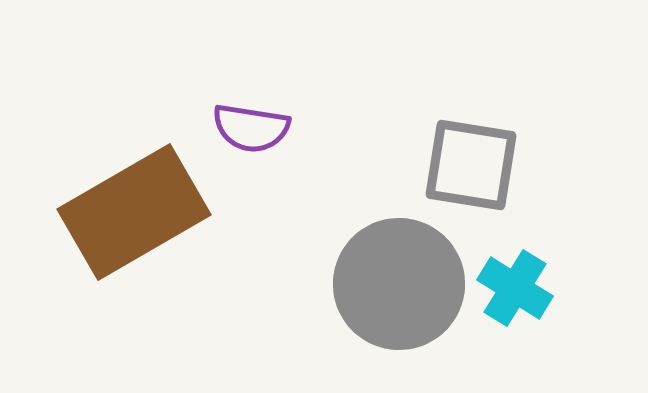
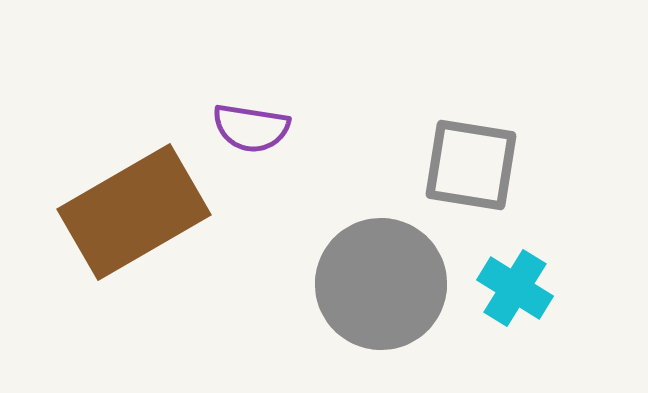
gray circle: moved 18 px left
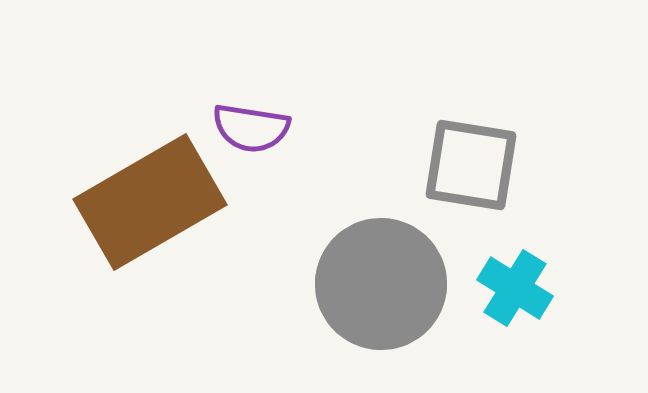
brown rectangle: moved 16 px right, 10 px up
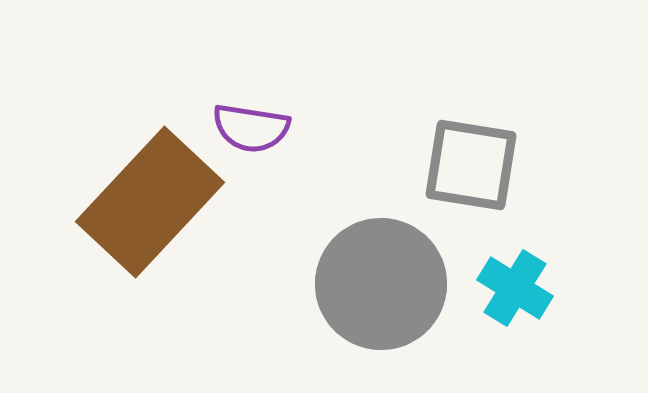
brown rectangle: rotated 17 degrees counterclockwise
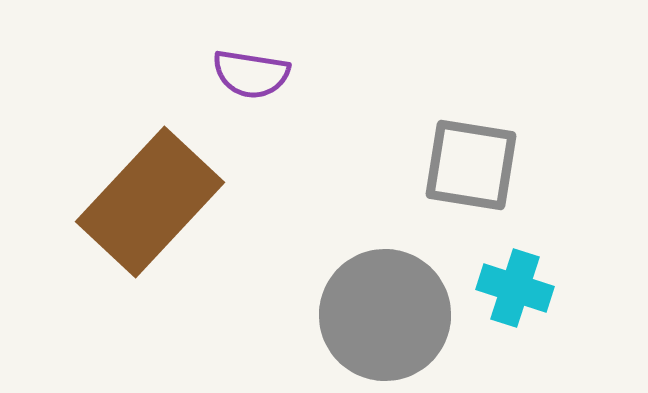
purple semicircle: moved 54 px up
gray circle: moved 4 px right, 31 px down
cyan cross: rotated 14 degrees counterclockwise
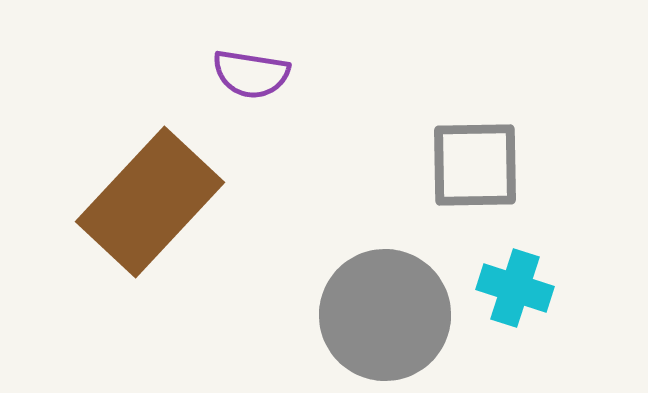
gray square: moved 4 px right; rotated 10 degrees counterclockwise
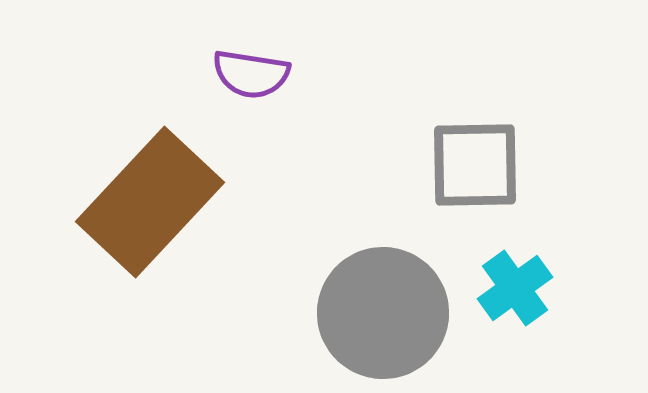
cyan cross: rotated 36 degrees clockwise
gray circle: moved 2 px left, 2 px up
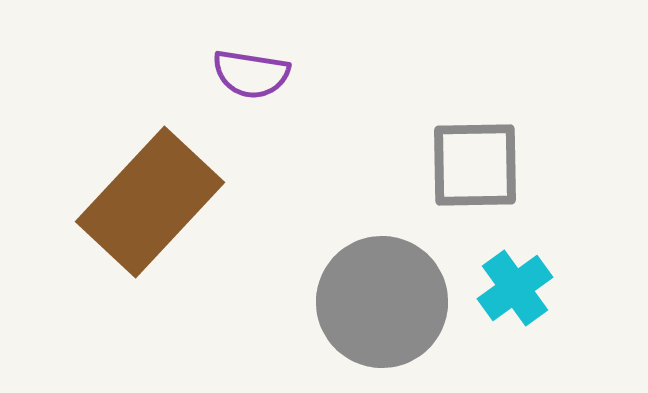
gray circle: moved 1 px left, 11 px up
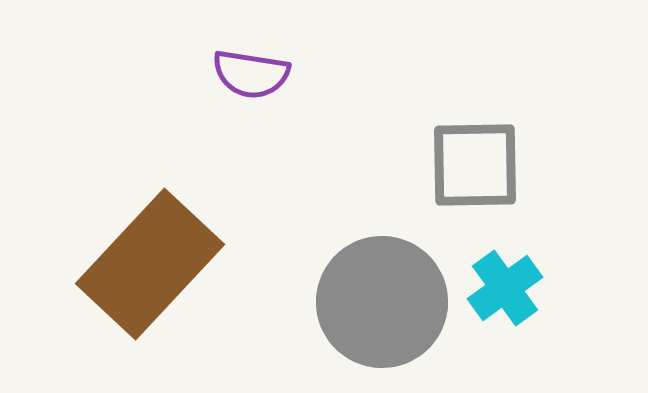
brown rectangle: moved 62 px down
cyan cross: moved 10 px left
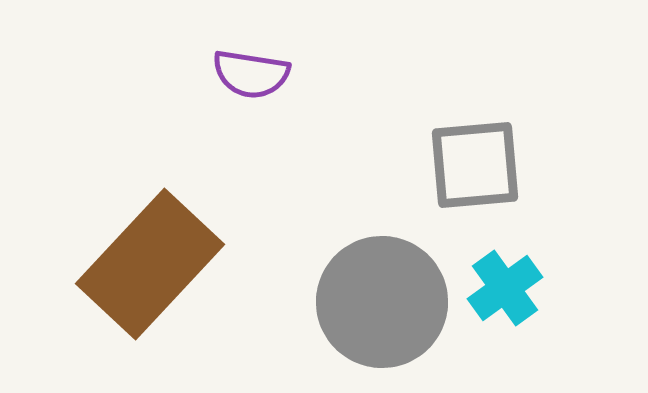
gray square: rotated 4 degrees counterclockwise
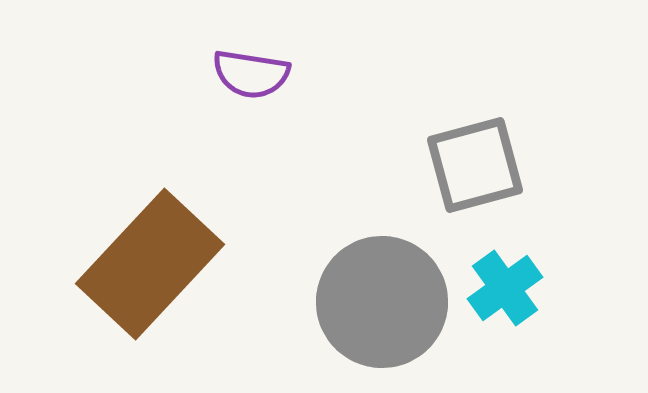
gray square: rotated 10 degrees counterclockwise
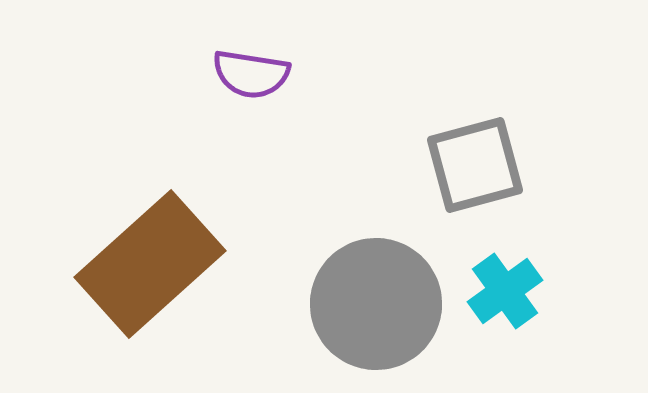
brown rectangle: rotated 5 degrees clockwise
cyan cross: moved 3 px down
gray circle: moved 6 px left, 2 px down
